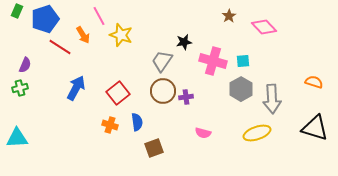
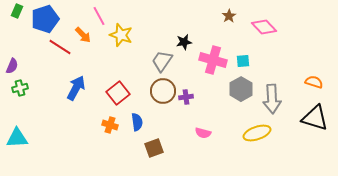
orange arrow: rotated 12 degrees counterclockwise
pink cross: moved 1 px up
purple semicircle: moved 13 px left, 1 px down
black triangle: moved 10 px up
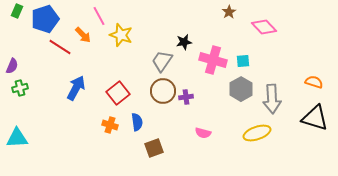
brown star: moved 4 px up
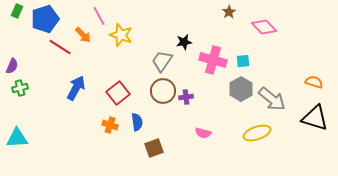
gray arrow: rotated 48 degrees counterclockwise
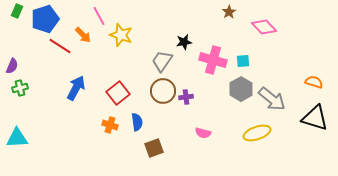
red line: moved 1 px up
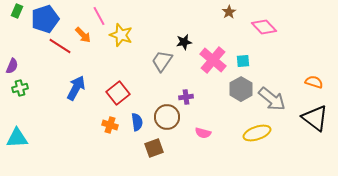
pink cross: rotated 24 degrees clockwise
brown circle: moved 4 px right, 26 px down
black triangle: rotated 20 degrees clockwise
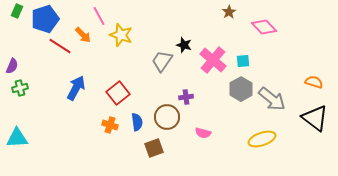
black star: moved 3 px down; rotated 28 degrees clockwise
yellow ellipse: moved 5 px right, 6 px down
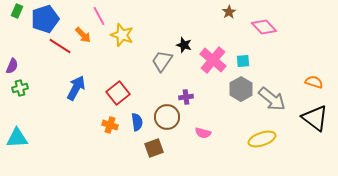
yellow star: moved 1 px right
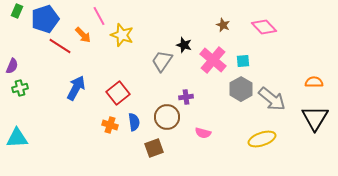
brown star: moved 6 px left, 13 px down; rotated 16 degrees counterclockwise
orange semicircle: rotated 18 degrees counterclockwise
black triangle: rotated 24 degrees clockwise
blue semicircle: moved 3 px left
